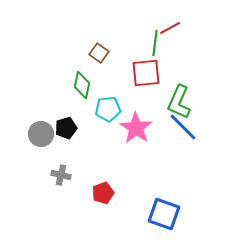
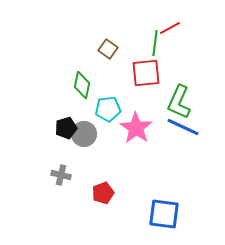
brown square: moved 9 px right, 4 px up
blue line: rotated 20 degrees counterclockwise
gray circle: moved 43 px right
blue square: rotated 12 degrees counterclockwise
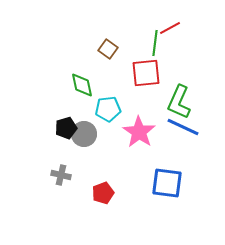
green diamond: rotated 24 degrees counterclockwise
pink star: moved 3 px right, 4 px down
blue square: moved 3 px right, 31 px up
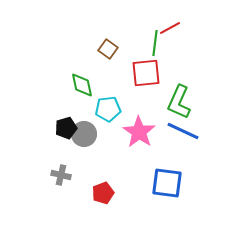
blue line: moved 4 px down
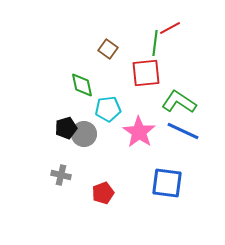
green L-shape: rotated 100 degrees clockwise
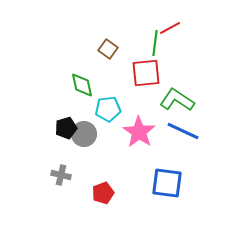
green L-shape: moved 2 px left, 2 px up
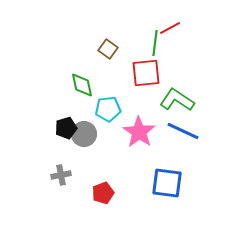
gray cross: rotated 24 degrees counterclockwise
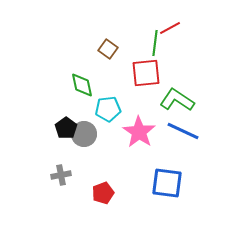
black pentagon: rotated 20 degrees counterclockwise
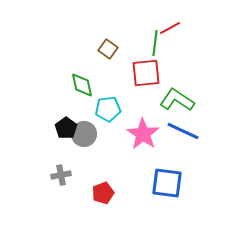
pink star: moved 4 px right, 2 px down
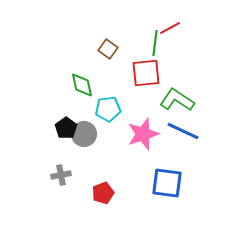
pink star: rotated 20 degrees clockwise
